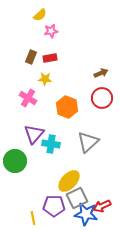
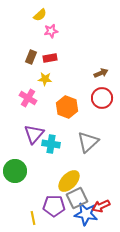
green circle: moved 10 px down
red arrow: moved 1 px left
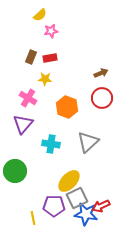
purple triangle: moved 11 px left, 10 px up
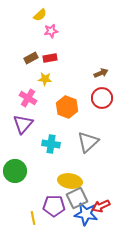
brown rectangle: moved 1 px down; rotated 40 degrees clockwise
yellow ellipse: moved 1 px right; rotated 55 degrees clockwise
